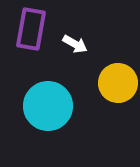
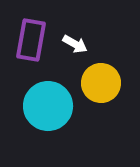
purple rectangle: moved 11 px down
yellow circle: moved 17 px left
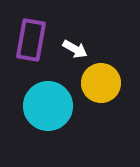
white arrow: moved 5 px down
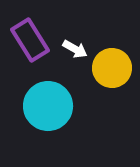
purple rectangle: moved 1 px left; rotated 42 degrees counterclockwise
yellow circle: moved 11 px right, 15 px up
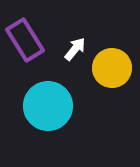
purple rectangle: moved 5 px left
white arrow: rotated 80 degrees counterclockwise
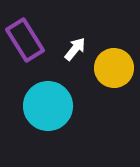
yellow circle: moved 2 px right
